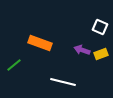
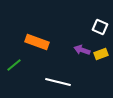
orange rectangle: moved 3 px left, 1 px up
white line: moved 5 px left
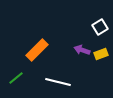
white square: rotated 35 degrees clockwise
orange rectangle: moved 8 px down; rotated 65 degrees counterclockwise
green line: moved 2 px right, 13 px down
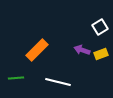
green line: rotated 35 degrees clockwise
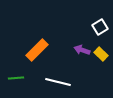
yellow rectangle: rotated 64 degrees clockwise
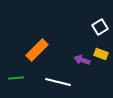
purple arrow: moved 10 px down
yellow rectangle: rotated 24 degrees counterclockwise
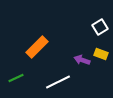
orange rectangle: moved 3 px up
green line: rotated 21 degrees counterclockwise
white line: rotated 40 degrees counterclockwise
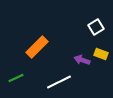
white square: moved 4 px left
white line: moved 1 px right
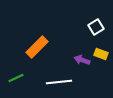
white line: rotated 20 degrees clockwise
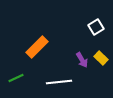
yellow rectangle: moved 4 px down; rotated 24 degrees clockwise
purple arrow: rotated 140 degrees counterclockwise
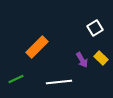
white square: moved 1 px left, 1 px down
green line: moved 1 px down
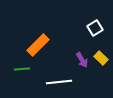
orange rectangle: moved 1 px right, 2 px up
green line: moved 6 px right, 10 px up; rotated 21 degrees clockwise
